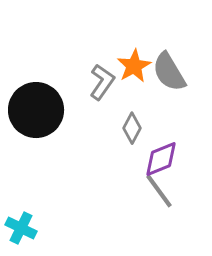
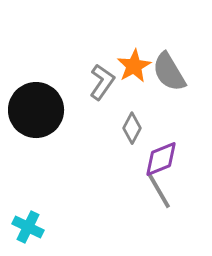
gray line: rotated 6 degrees clockwise
cyan cross: moved 7 px right, 1 px up
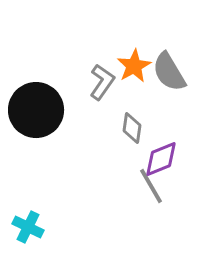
gray diamond: rotated 20 degrees counterclockwise
gray line: moved 8 px left, 5 px up
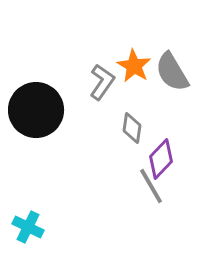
orange star: rotated 12 degrees counterclockwise
gray semicircle: moved 3 px right
purple diamond: rotated 24 degrees counterclockwise
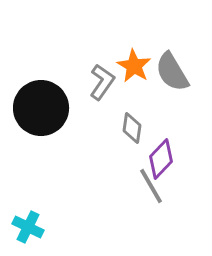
black circle: moved 5 px right, 2 px up
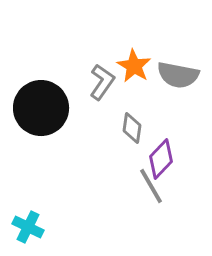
gray semicircle: moved 6 px right, 3 px down; rotated 48 degrees counterclockwise
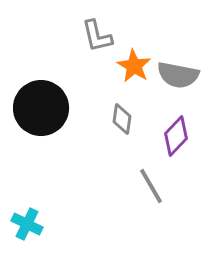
gray L-shape: moved 5 px left, 46 px up; rotated 132 degrees clockwise
gray diamond: moved 10 px left, 9 px up
purple diamond: moved 15 px right, 23 px up
cyan cross: moved 1 px left, 3 px up
